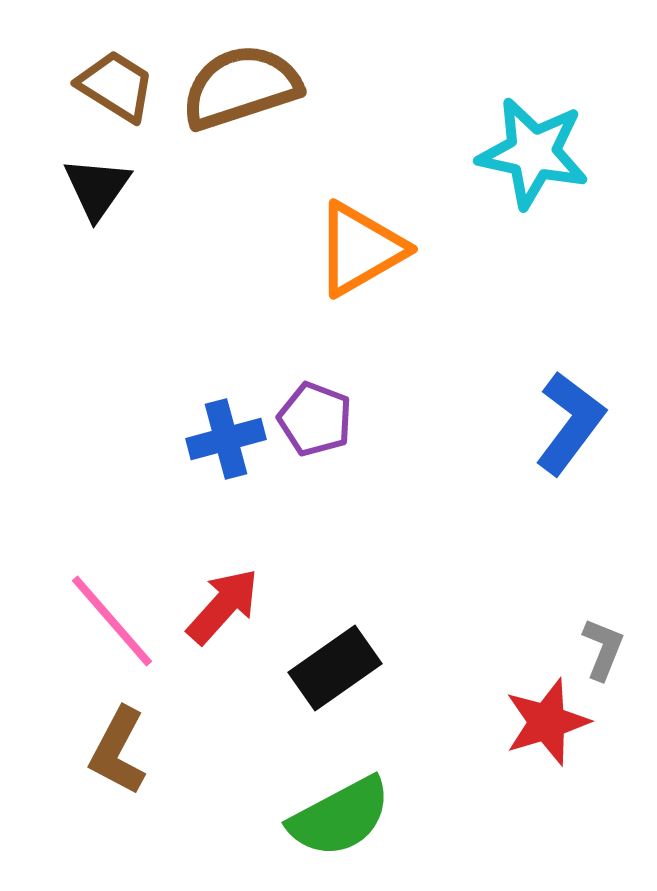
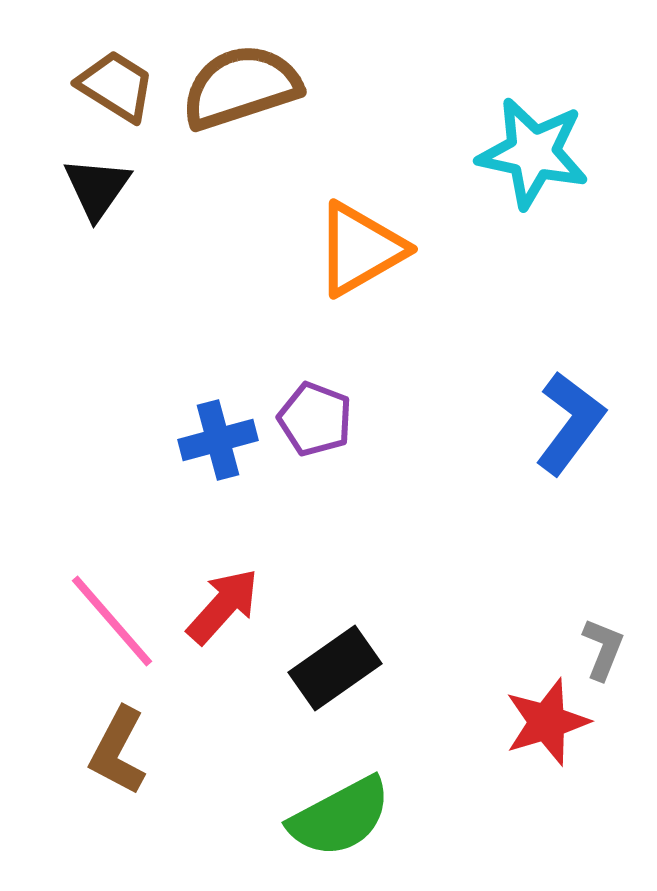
blue cross: moved 8 px left, 1 px down
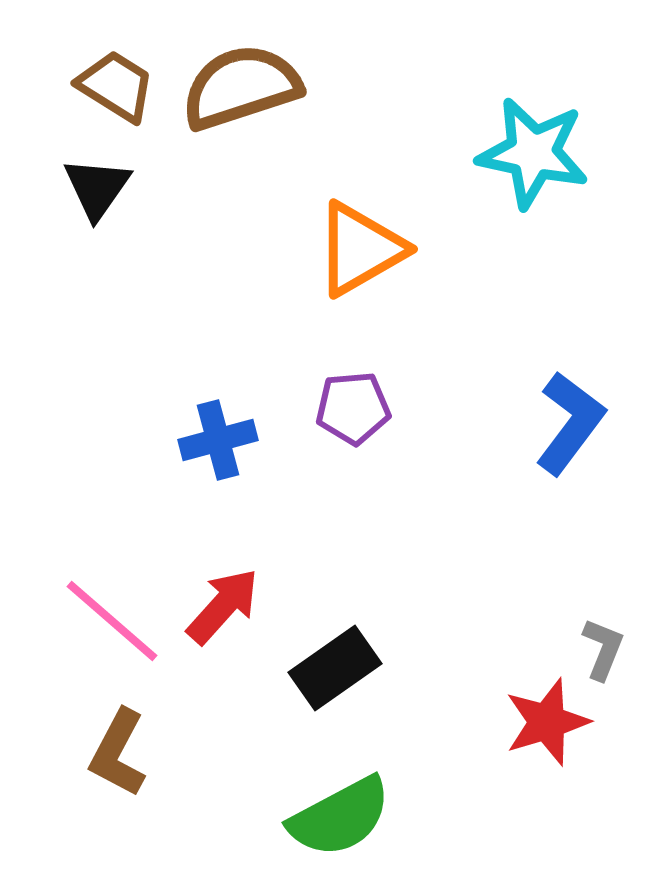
purple pentagon: moved 38 px right, 11 px up; rotated 26 degrees counterclockwise
pink line: rotated 8 degrees counterclockwise
brown L-shape: moved 2 px down
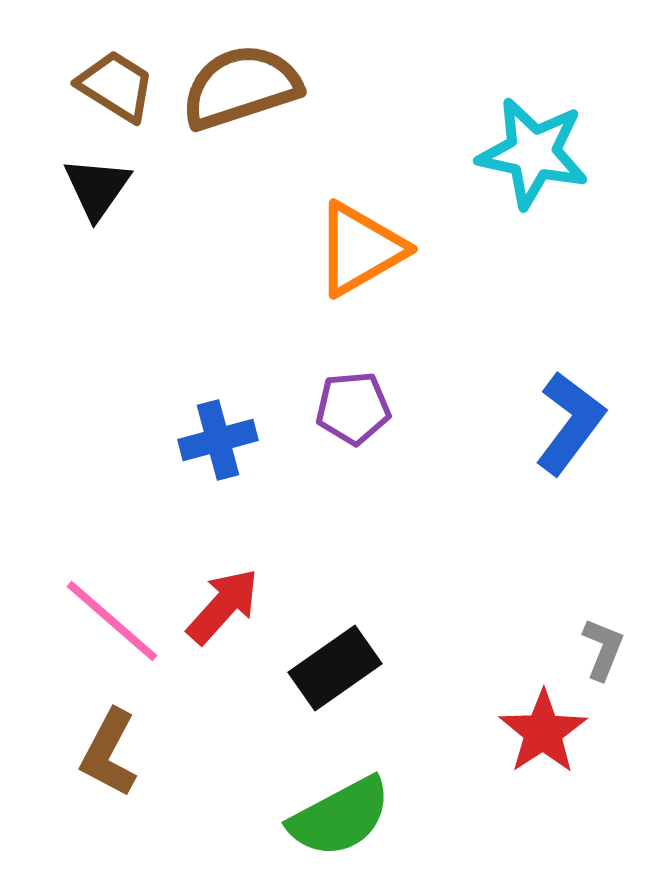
red star: moved 4 px left, 10 px down; rotated 16 degrees counterclockwise
brown L-shape: moved 9 px left
